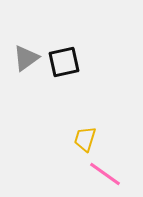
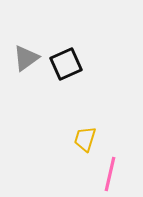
black square: moved 2 px right, 2 px down; rotated 12 degrees counterclockwise
pink line: moved 5 px right; rotated 68 degrees clockwise
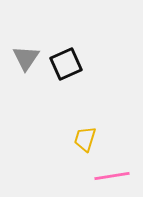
gray triangle: rotated 20 degrees counterclockwise
pink line: moved 2 px right, 2 px down; rotated 68 degrees clockwise
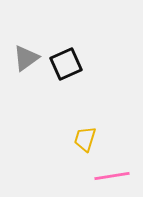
gray triangle: rotated 20 degrees clockwise
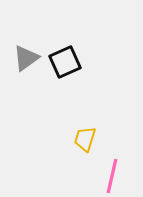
black square: moved 1 px left, 2 px up
pink line: rotated 68 degrees counterclockwise
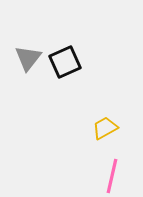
gray triangle: moved 2 px right; rotated 16 degrees counterclockwise
yellow trapezoid: moved 20 px right, 11 px up; rotated 44 degrees clockwise
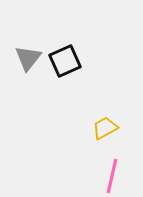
black square: moved 1 px up
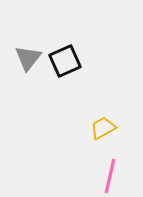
yellow trapezoid: moved 2 px left
pink line: moved 2 px left
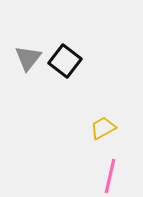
black square: rotated 28 degrees counterclockwise
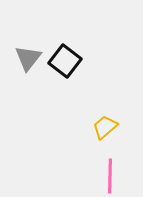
yellow trapezoid: moved 2 px right, 1 px up; rotated 12 degrees counterclockwise
pink line: rotated 12 degrees counterclockwise
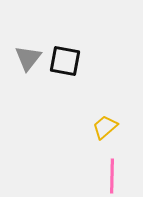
black square: rotated 28 degrees counterclockwise
pink line: moved 2 px right
